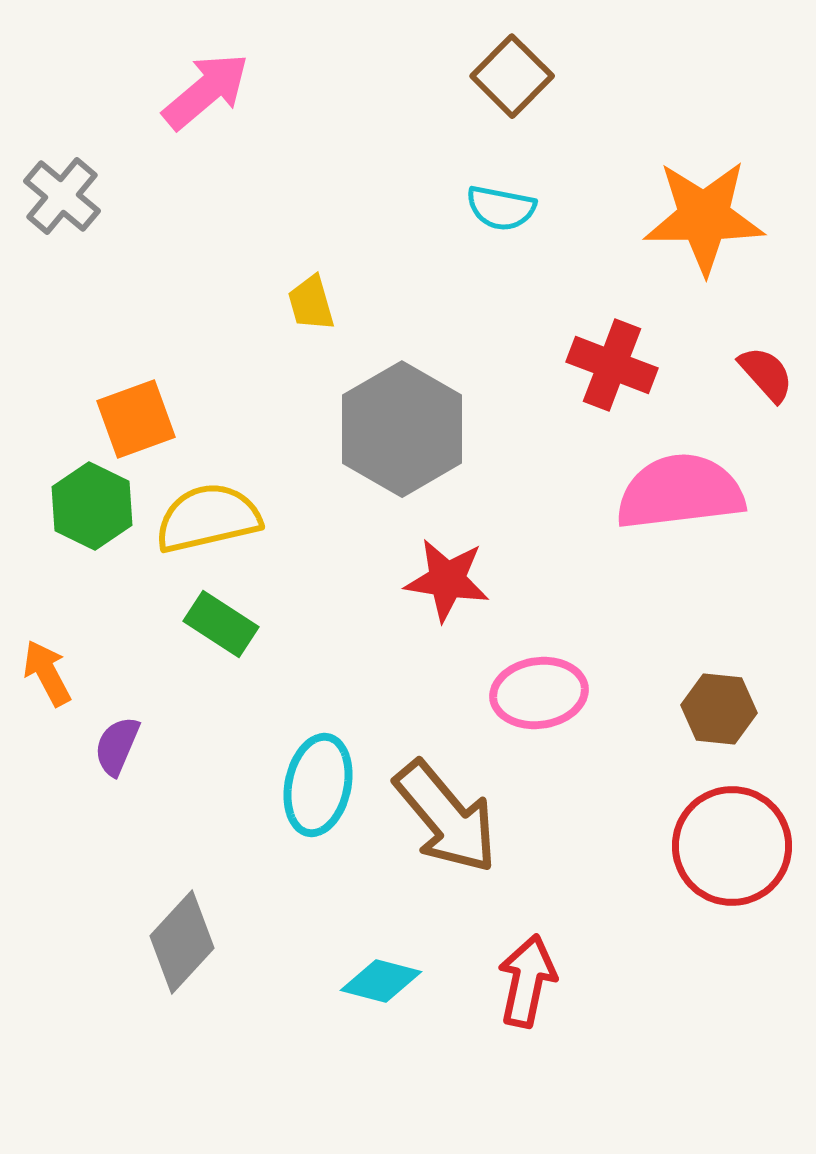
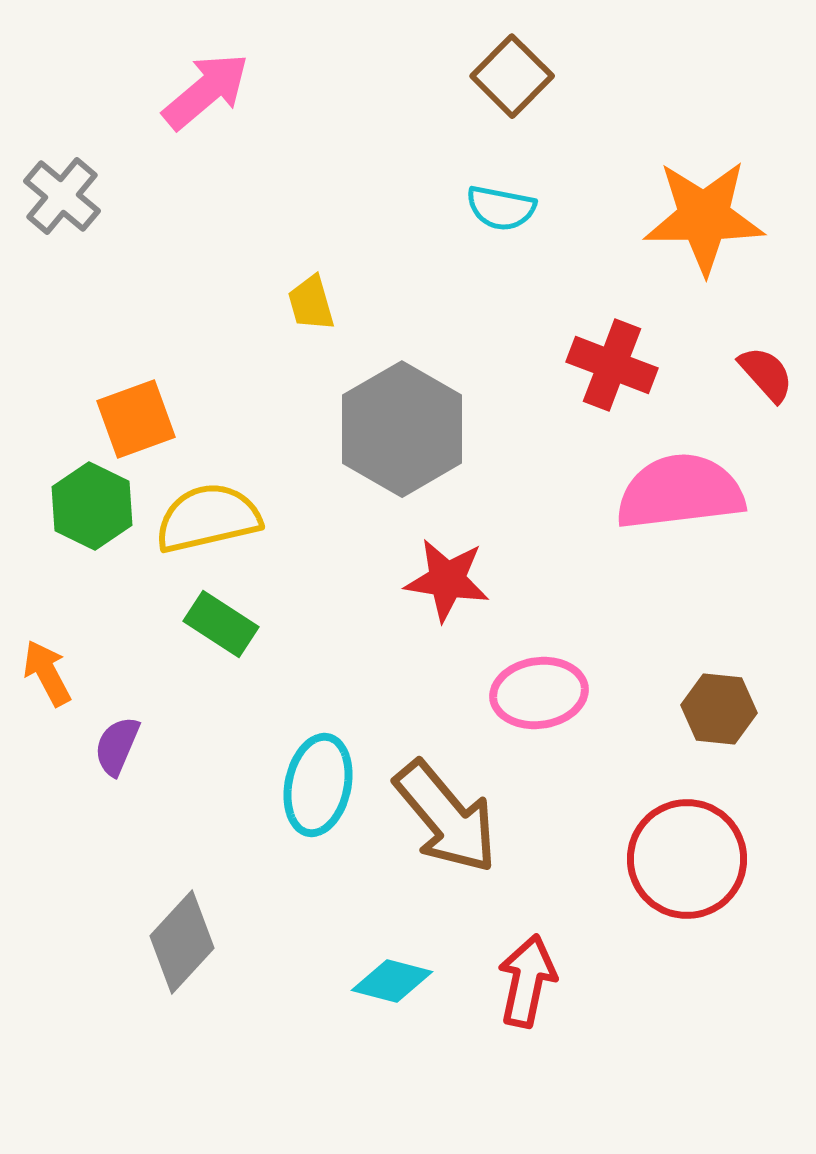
red circle: moved 45 px left, 13 px down
cyan diamond: moved 11 px right
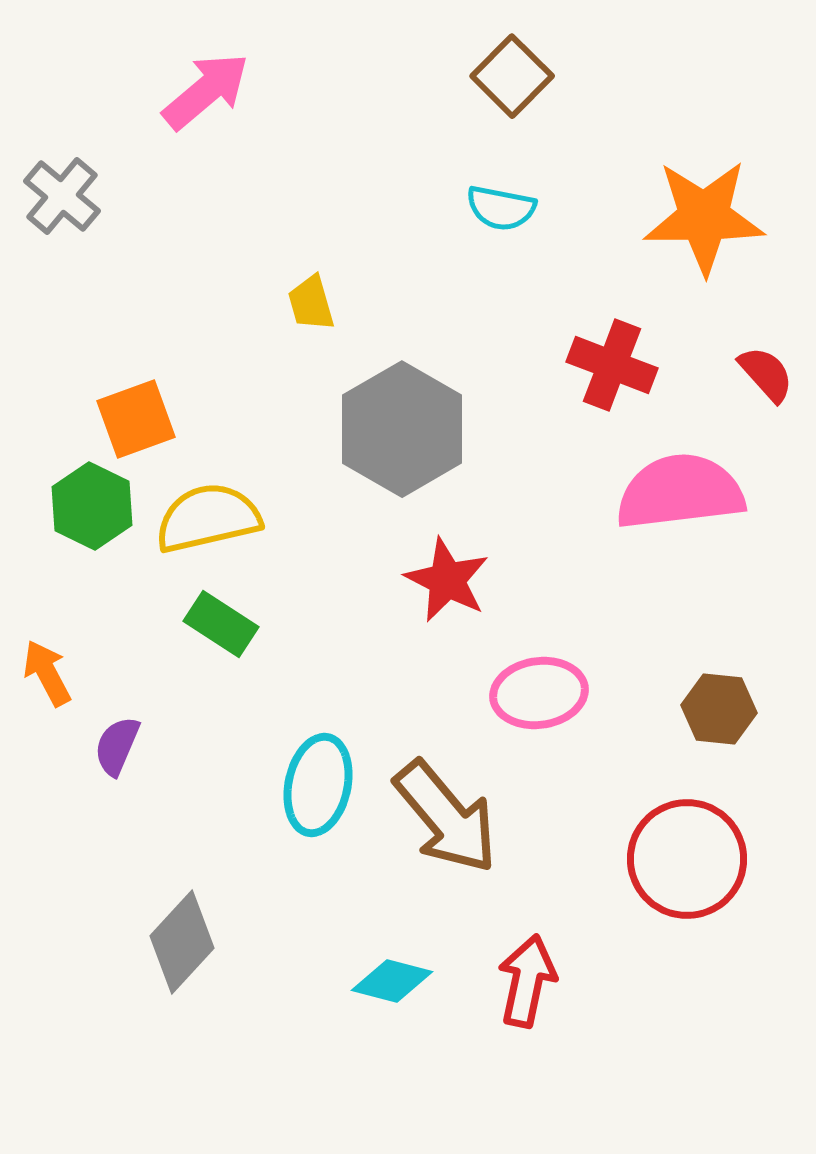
red star: rotated 18 degrees clockwise
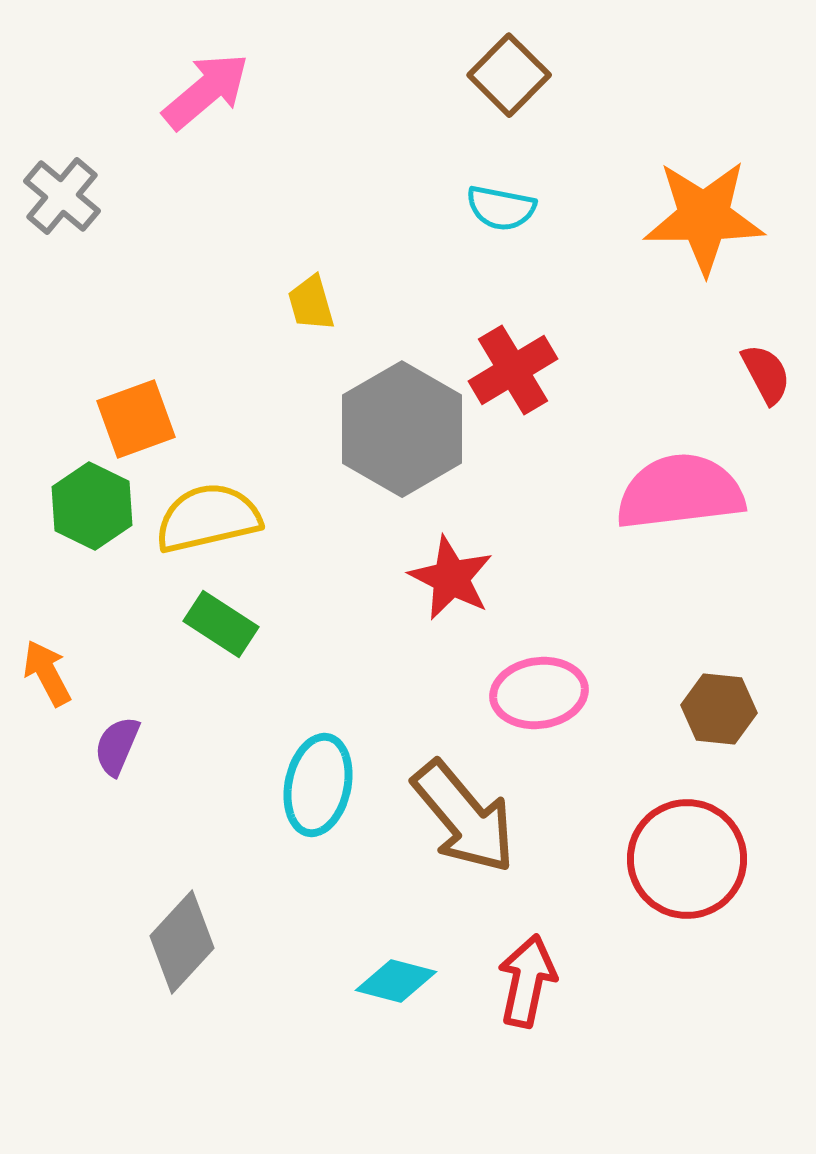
brown square: moved 3 px left, 1 px up
red cross: moved 99 px left, 5 px down; rotated 38 degrees clockwise
red semicircle: rotated 14 degrees clockwise
red star: moved 4 px right, 2 px up
brown arrow: moved 18 px right
cyan diamond: moved 4 px right
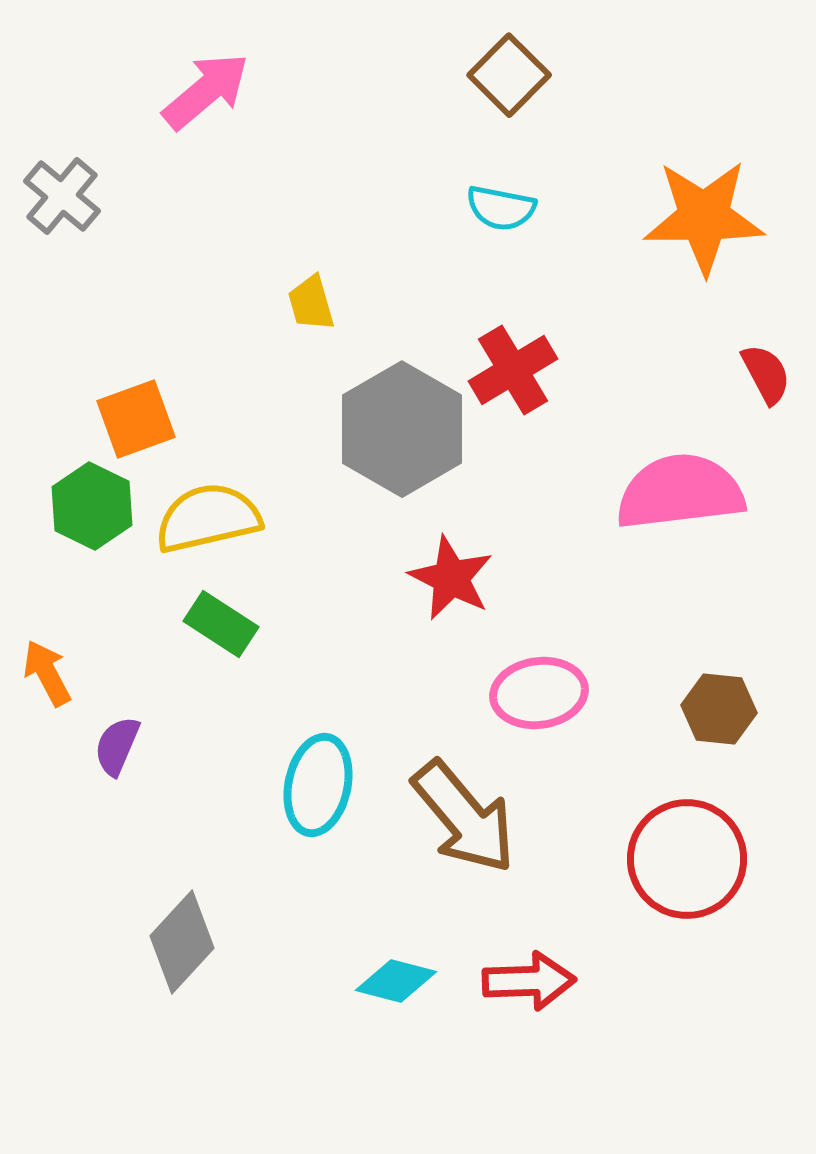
red arrow: moved 2 px right; rotated 76 degrees clockwise
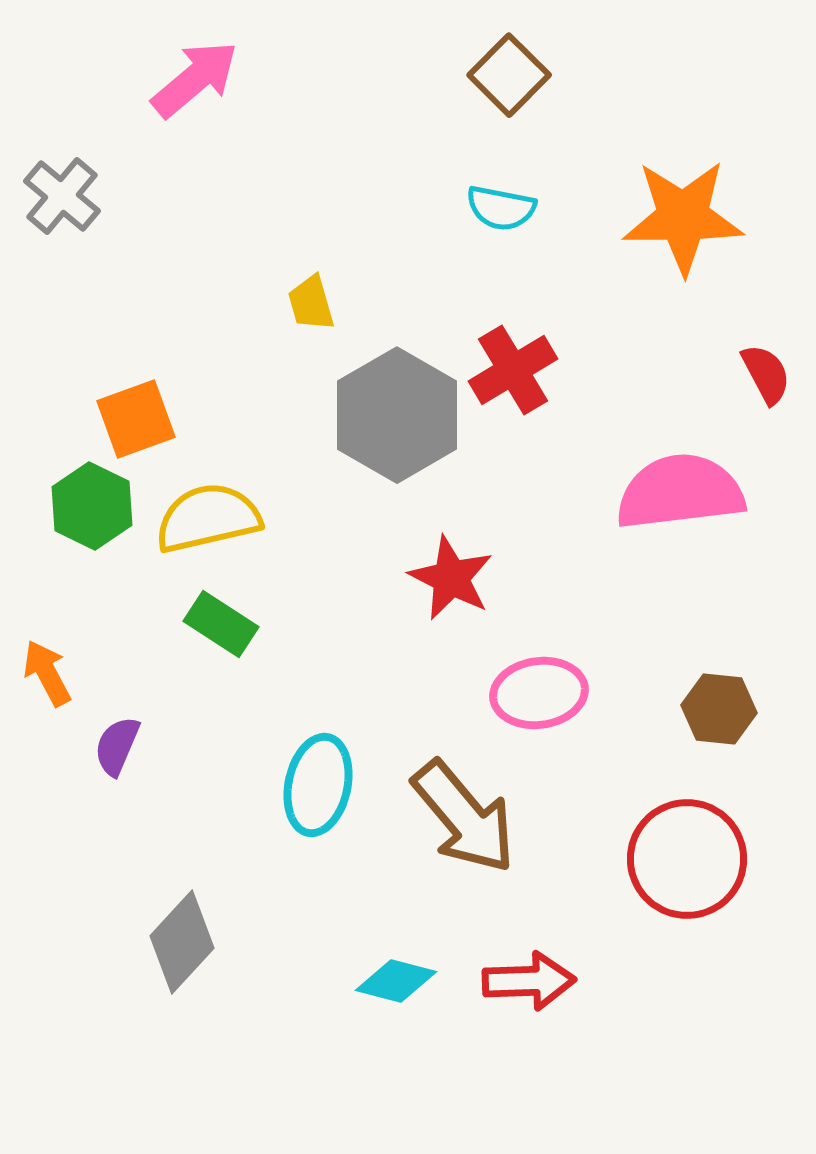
pink arrow: moved 11 px left, 12 px up
orange star: moved 21 px left
gray hexagon: moved 5 px left, 14 px up
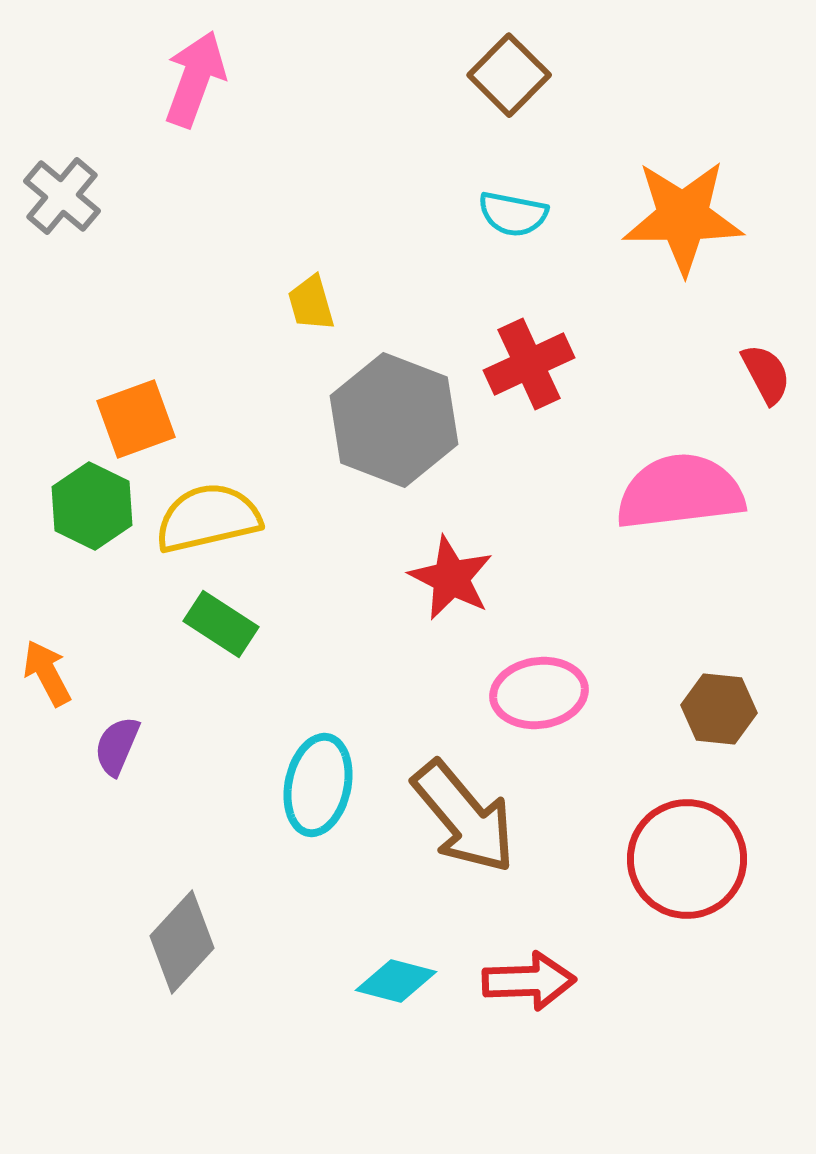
pink arrow: rotated 30 degrees counterclockwise
cyan semicircle: moved 12 px right, 6 px down
red cross: moved 16 px right, 6 px up; rotated 6 degrees clockwise
gray hexagon: moved 3 px left, 5 px down; rotated 9 degrees counterclockwise
